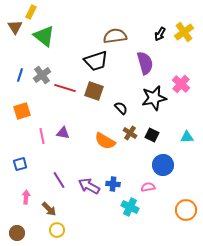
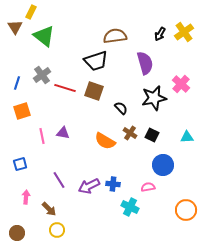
blue line: moved 3 px left, 8 px down
purple arrow: rotated 55 degrees counterclockwise
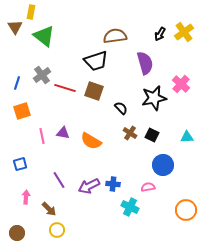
yellow rectangle: rotated 16 degrees counterclockwise
orange semicircle: moved 14 px left
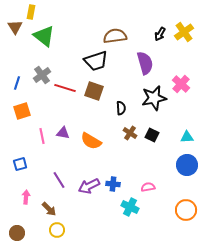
black semicircle: rotated 40 degrees clockwise
blue circle: moved 24 px right
